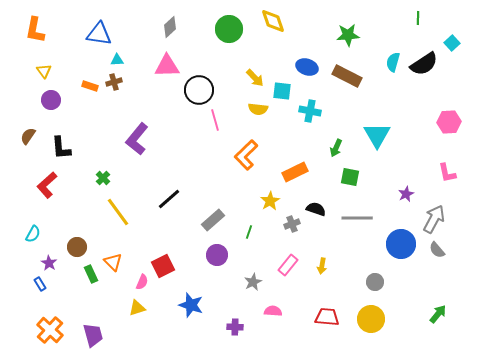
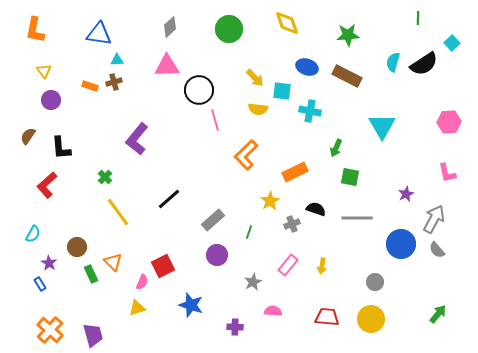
yellow diamond at (273, 21): moved 14 px right, 2 px down
cyan triangle at (377, 135): moved 5 px right, 9 px up
green cross at (103, 178): moved 2 px right, 1 px up
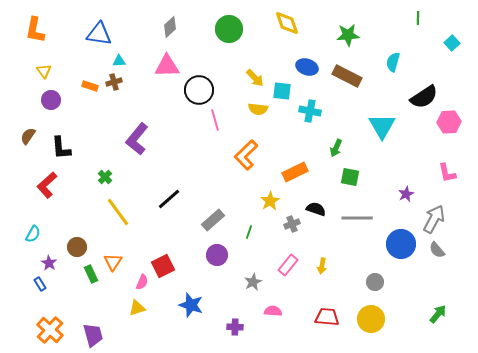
cyan triangle at (117, 60): moved 2 px right, 1 px down
black semicircle at (424, 64): moved 33 px down
orange triangle at (113, 262): rotated 18 degrees clockwise
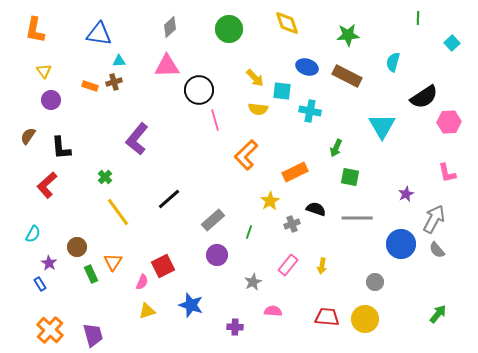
yellow triangle at (137, 308): moved 10 px right, 3 px down
yellow circle at (371, 319): moved 6 px left
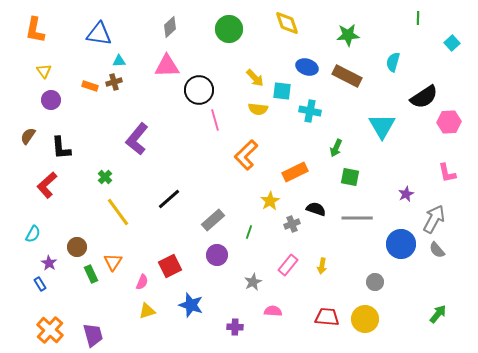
red square at (163, 266): moved 7 px right
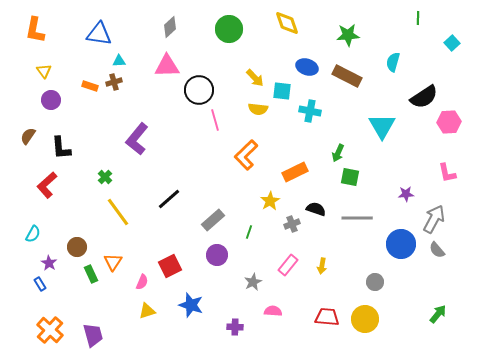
green arrow at (336, 148): moved 2 px right, 5 px down
purple star at (406, 194): rotated 21 degrees clockwise
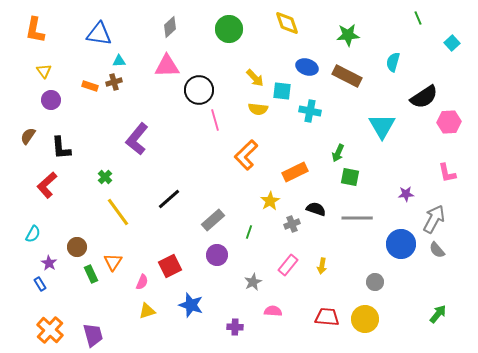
green line at (418, 18): rotated 24 degrees counterclockwise
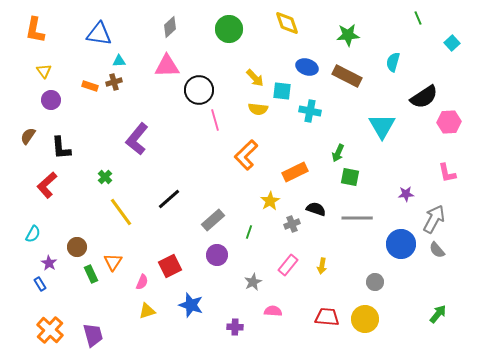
yellow line at (118, 212): moved 3 px right
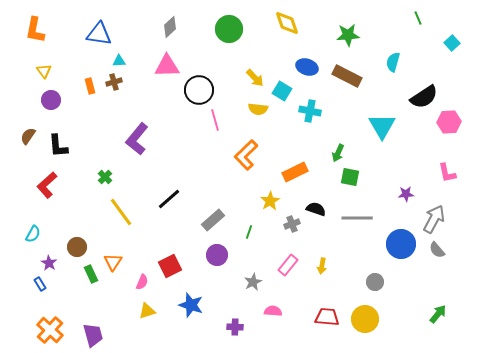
orange rectangle at (90, 86): rotated 56 degrees clockwise
cyan square at (282, 91): rotated 24 degrees clockwise
black L-shape at (61, 148): moved 3 px left, 2 px up
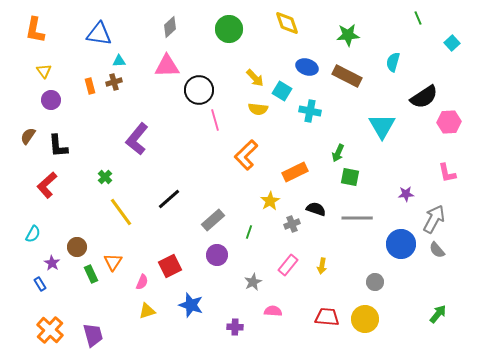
purple star at (49, 263): moved 3 px right
